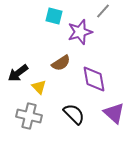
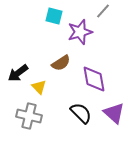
black semicircle: moved 7 px right, 1 px up
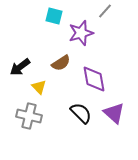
gray line: moved 2 px right
purple star: moved 1 px right, 1 px down
black arrow: moved 2 px right, 6 px up
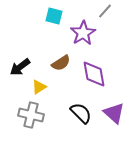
purple star: moved 2 px right; rotated 15 degrees counterclockwise
purple diamond: moved 5 px up
yellow triangle: rotated 42 degrees clockwise
gray cross: moved 2 px right, 1 px up
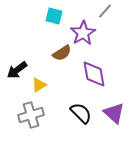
brown semicircle: moved 1 px right, 10 px up
black arrow: moved 3 px left, 3 px down
yellow triangle: moved 2 px up
gray cross: rotated 30 degrees counterclockwise
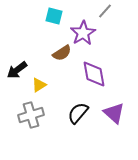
black semicircle: moved 3 px left; rotated 95 degrees counterclockwise
